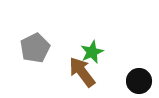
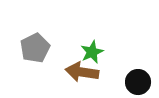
brown arrow: rotated 44 degrees counterclockwise
black circle: moved 1 px left, 1 px down
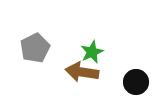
black circle: moved 2 px left
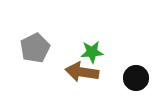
green star: rotated 20 degrees clockwise
black circle: moved 4 px up
